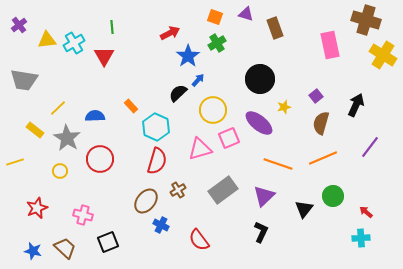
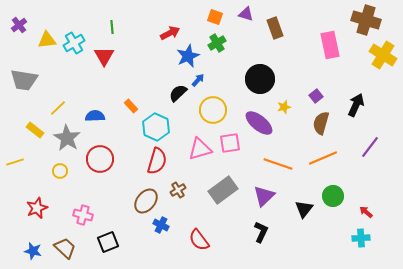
blue star at (188, 56): rotated 10 degrees clockwise
pink square at (229, 138): moved 1 px right, 5 px down; rotated 15 degrees clockwise
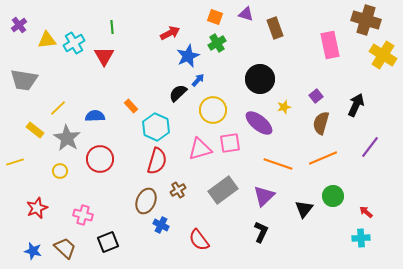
brown ellipse at (146, 201): rotated 15 degrees counterclockwise
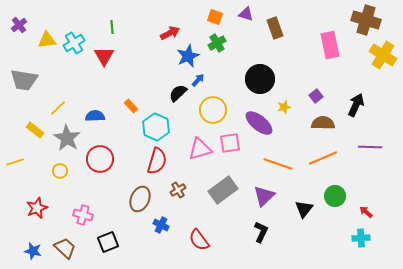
brown semicircle at (321, 123): moved 2 px right; rotated 75 degrees clockwise
purple line at (370, 147): rotated 55 degrees clockwise
green circle at (333, 196): moved 2 px right
brown ellipse at (146, 201): moved 6 px left, 2 px up
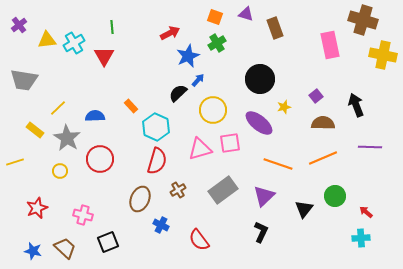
brown cross at (366, 20): moved 3 px left
yellow cross at (383, 55): rotated 20 degrees counterclockwise
black arrow at (356, 105): rotated 45 degrees counterclockwise
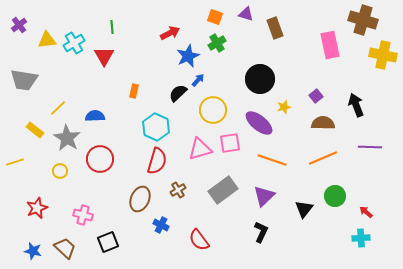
orange rectangle at (131, 106): moved 3 px right, 15 px up; rotated 56 degrees clockwise
orange line at (278, 164): moved 6 px left, 4 px up
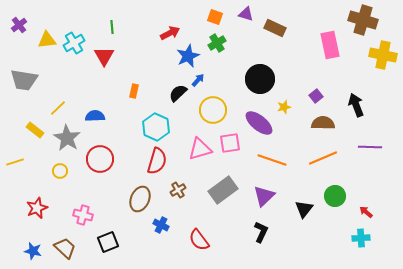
brown rectangle at (275, 28): rotated 45 degrees counterclockwise
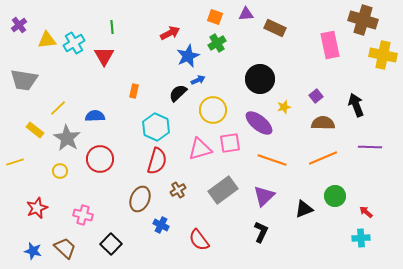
purple triangle at (246, 14): rotated 21 degrees counterclockwise
blue arrow at (198, 80): rotated 24 degrees clockwise
black triangle at (304, 209): rotated 30 degrees clockwise
black square at (108, 242): moved 3 px right, 2 px down; rotated 25 degrees counterclockwise
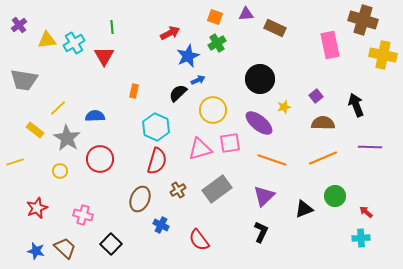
gray rectangle at (223, 190): moved 6 px left, 1 px up
blue star at (33, 251): moved 3 px right
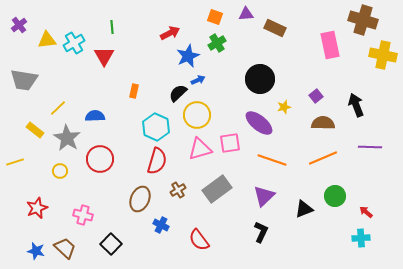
yellow circle at (213, 110): moved 16 px left, 5 px down
